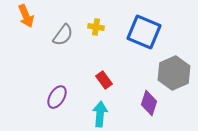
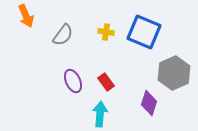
yellow cross: moved 10 px right, 5 px down
red rectangle: moved 2 px right, 2 px down
purple ellipse: moved 16 px right, 16 px up; rotated 55 degrees counterclockwise
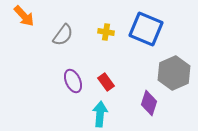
orange arrow: moved 2 px left; rotated 20 degrees counterclockwise
blue square: moved 2 px right, 3 px up
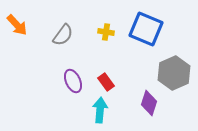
orange arrow: moved 7 px left, 9 px down
cyan arrow: moved 4 px up
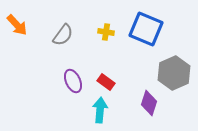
red rectangle: rotated 18 degrees counterclockwise
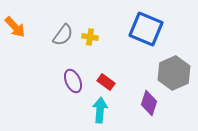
orange arrow: moved 2 px left, 2 px down
yellow cross: moved 16 px left, 5 px down
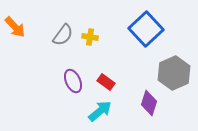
blue square: rotated 24 degrees clockwise
cyan arrow: moved 1 px down; rotated 45 degrees clockwise
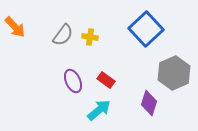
red rectangle: moved 2 px up
cyan arrow: moved 1 px left, 1 px up
